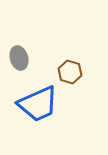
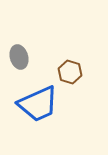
gray ellipse: moved 1 px up
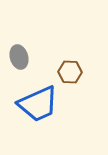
brown hexagon: rotated 15 degrees counterclockwise
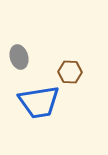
blue trapezoid: moved 1 px right, 2 px up; rotated 15 degrees clockwise
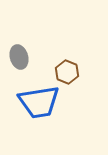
brown hexagon: moved 3 px left; rotated 20 degrees clockwise
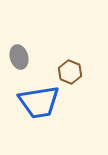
brown hexagon: moved 3 px right
